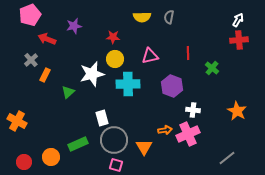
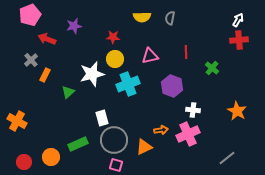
gray semicircle: moved 1 px right, 1 px down
red line: moved 2 px left, 1 px up
cyan cross: rotated 20 degrees counterclockwise
orange arrow: moved 4 px left
orange triangle: rotated 36 degrees clockwise
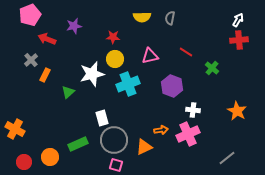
red line: rotated 56 degrees counterclockwise
orange cross: moved 2 px left, 8 px down
orange circle: moved 1 px left
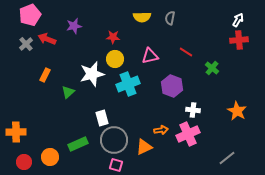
gray cross: moved 5 px left, 16 px up
orange cross: moved 1 px right, 3 px down; rotated 30 degrees counterclockwise
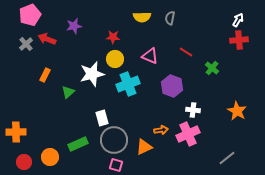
pink triangle: rotated 36 degrees clockwise
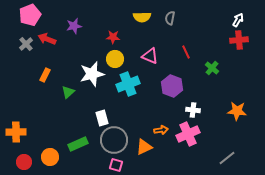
red line: rotated 32 degrees clockwise
orange star: rotated 24 degrees counterclockwise
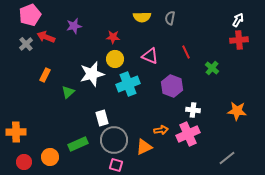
red arrow: moved 1 px left, 2 px up
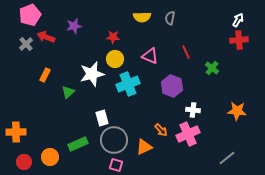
orange arrow: rotated 56 degrees clockwise
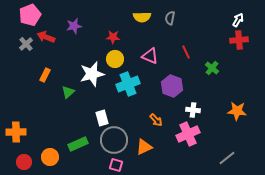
orange arrow: moved 5 px left, 10 px up
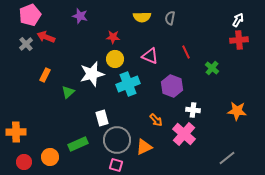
purple star: moved 6 px right, 10 px up; rotated 28 degrees clockwise
pink cross: moved 4 px left; rotated 25 degrees counterclockwise
gray circle: moved 3 px right
